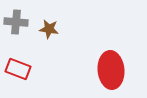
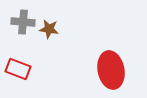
gray cross: moved 7 px right
red ellipse: rotated 6 degrees counterclockwise
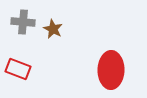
brown star: moved 4 px right; rotated 18 degrees clockwise
red ellipse: rotated 12 degrees clockwise
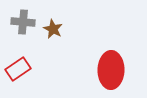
red rectangle: rotated 55 degrees counterclockwise
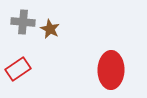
brown star: moved 3 px left
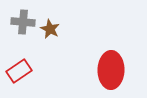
red rectangle: moved 1 px right, 2 px down
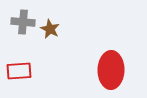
red rectangle: rotated 30 degrees clockwise
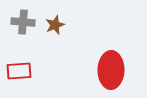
brown star: moved 5 px right, 4 px up; rotated 24 degrees clockwise
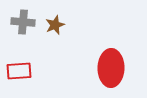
red ellipse: moved 2 px up
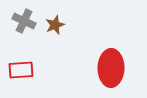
gray cross: moved 1 px right, 1 px up; rotated 20 degrees clockwise
red rectangle: moved 2 px right, 1 px up
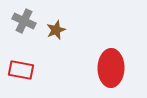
brown star: moved 1 px right, 5 px down
red rectangle: rotated 15 degrees clockwise
